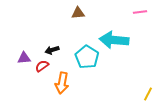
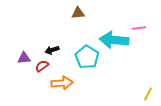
pink line: moved 1 px left, 16 px down
orange arrow: rotated 105 degrees counterclockwise
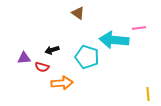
brown triangle: rotated 40 degrees clockwise
cyan pentagon: rotated 15 degrees counterclockwise
red semicircle: moved 1 px down; rotated 128 degrees counterclockwise
yellow line: rotated 32 degrees counterclockwise
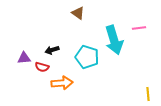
cyan arrow: rotated 112 degrees counterclockwise
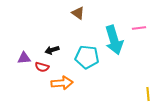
cyan pentagon: rotated 10 degrees counterclockwise
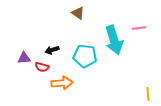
cyan pentagon: moved 2 px left, 1 px up
